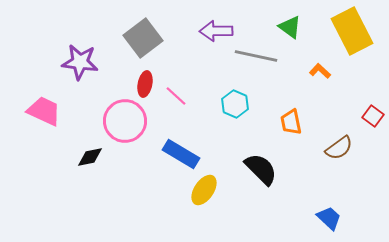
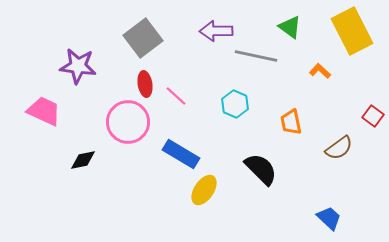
purple star: moved 2 px left, 4 px down
red ellipse: rotated 20 degrees counterclockwise
pink circle: moved 3 px right, 1 px down
black diamond: moved 7 px left, 3 px down
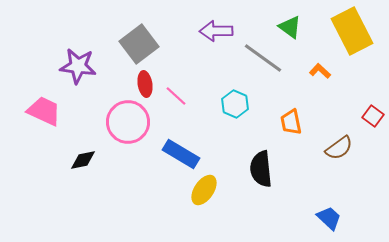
gray square: moved 4 px left, 6 px down
gray line: moved 7 px right, 2 px down; rotated 24 degrees clockwise
black semicircle: rotated 141 degrees counterclockwise
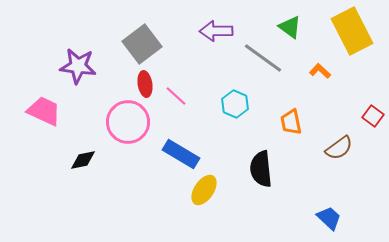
gray square: moved 3 px right
